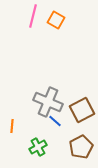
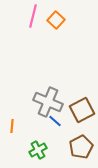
orange square: rotated 12 degrees clockwise
green cross: moved 3 px down
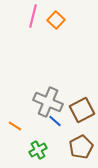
orange line: moved 3 px right; rotated 64 degrees counterclockwise
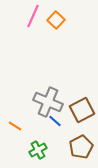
pink line: rotated 10 degrees clockwise
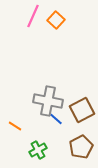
gray cross: moved 1 px up; rotated 12 degrees counterclockwise
blue line: moved 1 px right, 2 px up
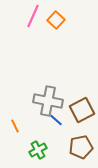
blue line: moved 1 px down
orange line: rotated 32 degrees clockwise
brown pentagon: rotated 15 degrees clockwise
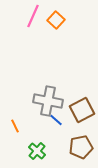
green cross: moved 1 px left, 1 px down; rotated 18 degrees counterclockwise
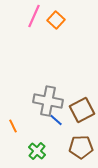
pink line: moved 1 px right
orange line: moved 2 px left
brown pentagon: rotated 10 degrees clockwise
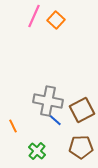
blue line: moved 1 px left
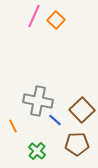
gray cross: moved 10 px left
brown square: rotated 15 degrees counterclockwise
brown pentagon: moved 4 px left, 3 px up
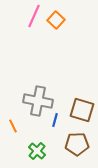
brown square: rotated 30 degrees counterclockwise
blue line: rotated 64 degrees clockwise
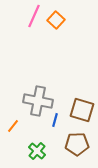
orange line: rotated 64 degrees clockwise
